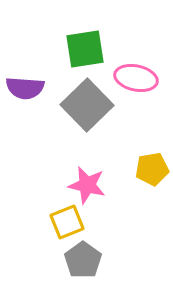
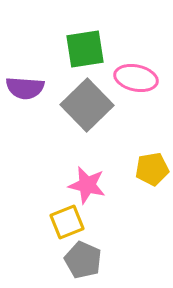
gray pentagon: rotated 12 degrees counterclockwise
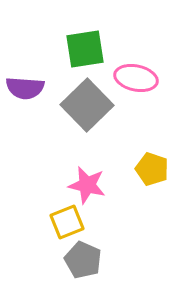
yellow pentagon: rotated 28 degrees clockwise
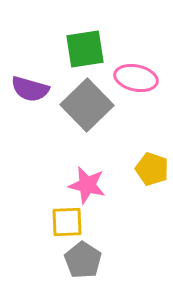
purple semicircle: moved 5 px right, 1 px down; rotated 12 degrees clockwise
yellow square: rotated 20 degrees clockwise
gray pentagon: rotated 9 degrees clockwise
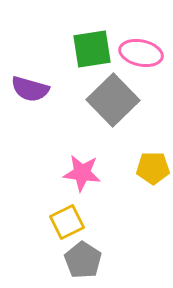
green square: moved 7 px right
pink ellipse: moved 5 px right, 25 px up
gray square: moved 26 px right, 5 px up
yellow pentagon: moved 1 px right, 1 px up; rotated 20 degrees counterclockwise
pink star: moved 5 px left, 12 px up; rotated 6 degrees counterclockwise
yellow square: rotated 24 degrees counterclockwise
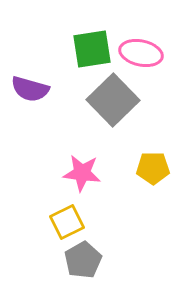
gray pentagon: rotated 9 degrees clockwise
